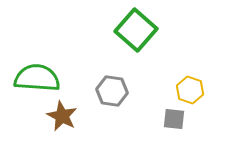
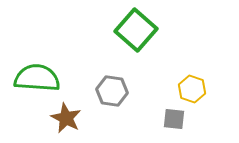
yellow hexagon: moved 2 px right, 1 px up
brown star: moved 4 px right, 2 px down
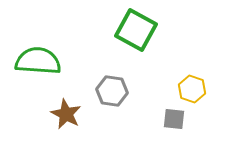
green square: rotated 12 degrees counterclockwise
green semicircle: moved 1 px right, 17 px up
brown star: moved 4 px up
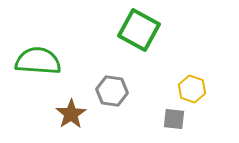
green square: moved 3 px right
brown star: moved 5 px right; rotated 12 degrees clockwise
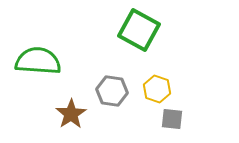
yellow hexagon: moved 35 px left
gray square: moved 2 px left
